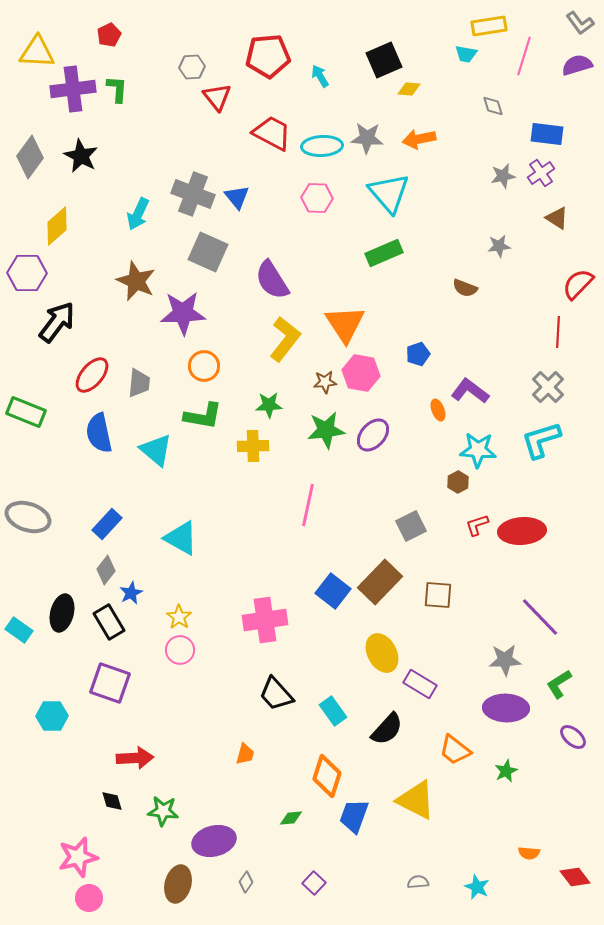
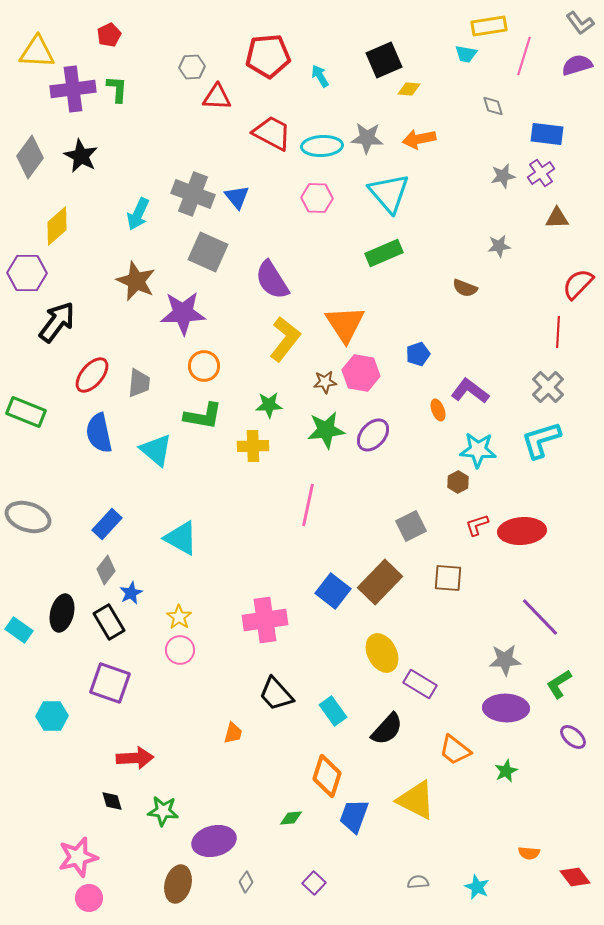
red triangle at (217, 97): rotated 48 degrees counterclockwise
brown triangle at (557, 218): rotated 35 degrees counterclockwise
brown square at (438, 595): moved 10 px right, 17 px up
orange trapezoid at (245, 754): moved 12 px left, 21 px up
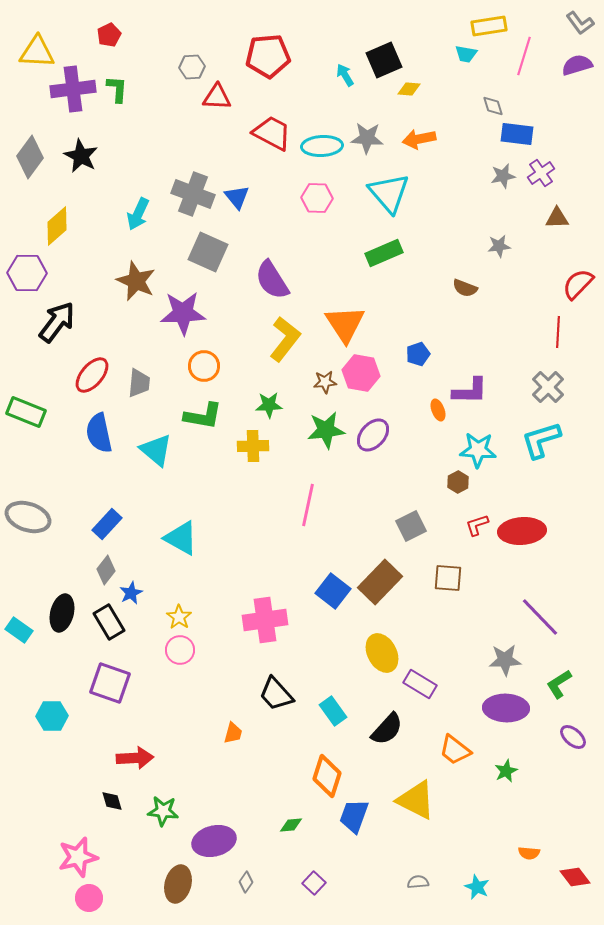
cyan arrow at (320, 76): moved 25 px right, 1 px up
blue rectangle at (547, 134): moved 30 px left
purple L-shape at (470, 391): rotated 144 degrees clockwise
green diamond at (291, 818): moved 7 px down
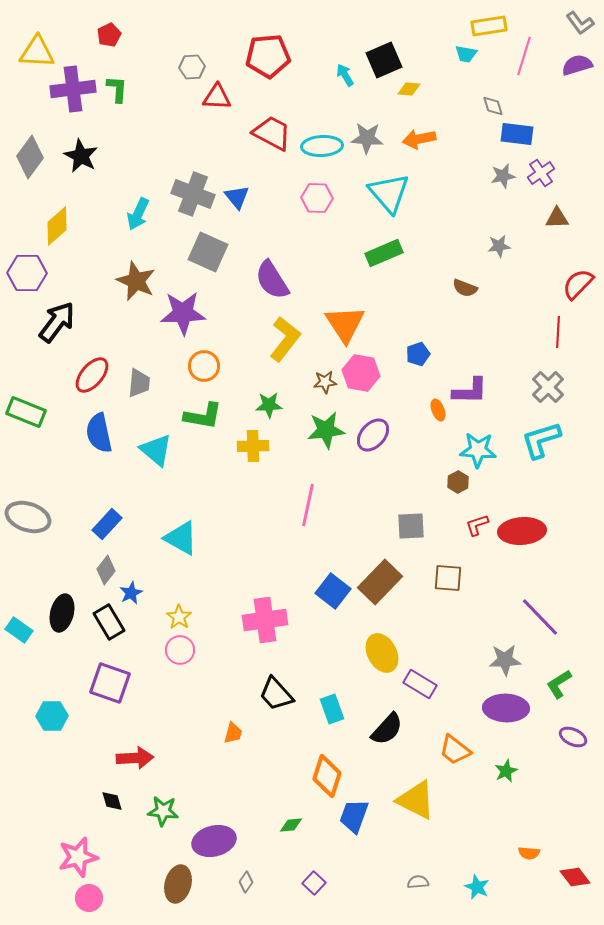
gray square at (411, 526): rotated 24 degrees clockwise
cyan rectangle at (333, 711): moved 1 px left, 2 px up; rotated 16 degrees clockwise
purple ellipse at (573, 737): rotated 16 degrees counterclockwise
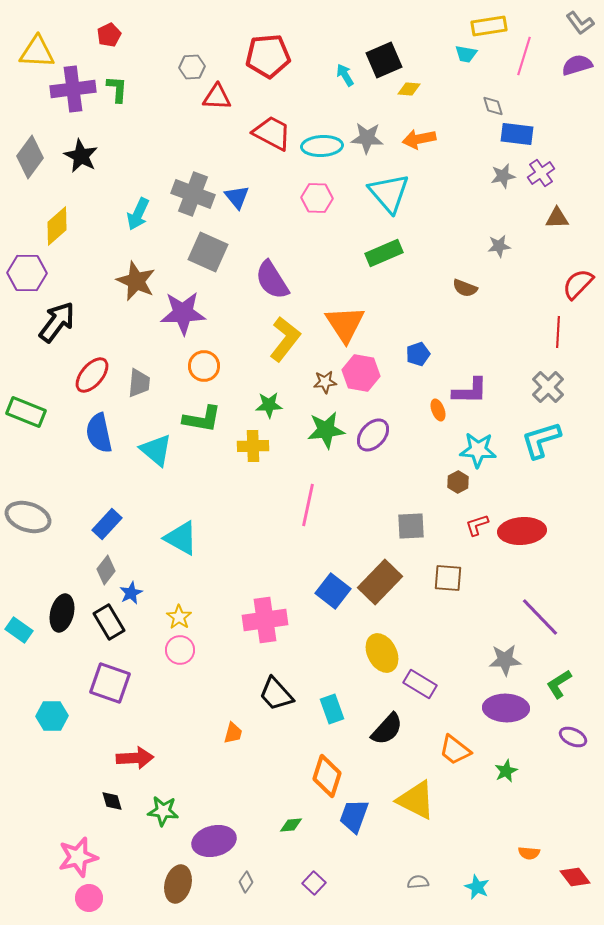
green L-shape at (203, 416): moved 1 px left, 3 px down
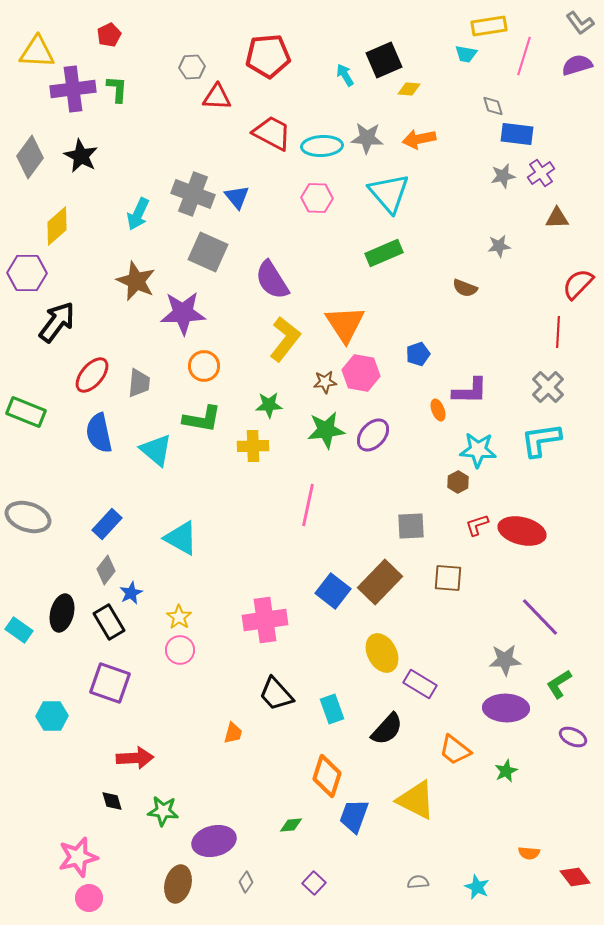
cyan L-shape at (541, 440): rotated 9 degrees clockwise
red ellipse at (522, 531): rotated 18 degrees clockwise
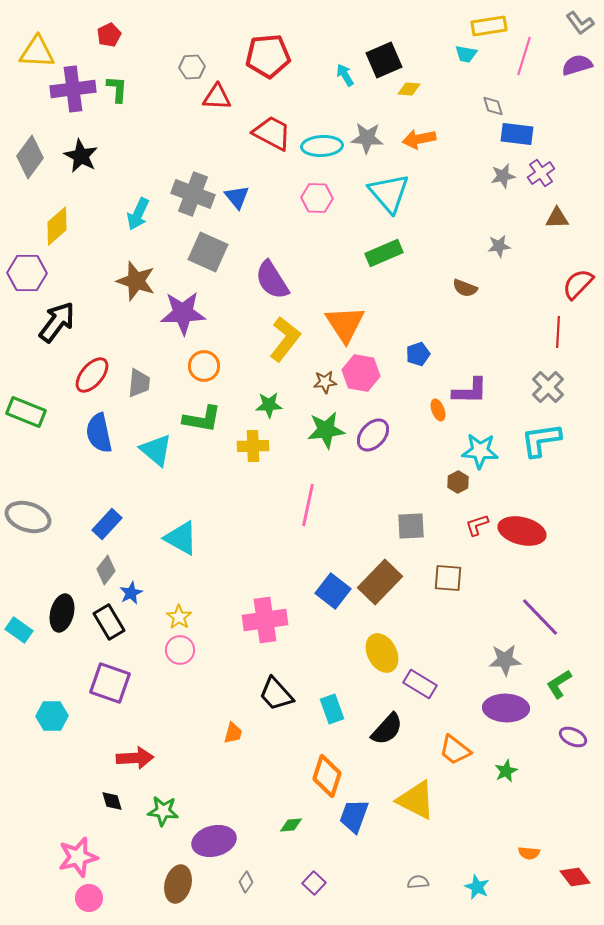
brown star at (136, 281): rotated 6 degrees counterclockwise
cyan star at (478, 450): moved 2 px right, 1 px down
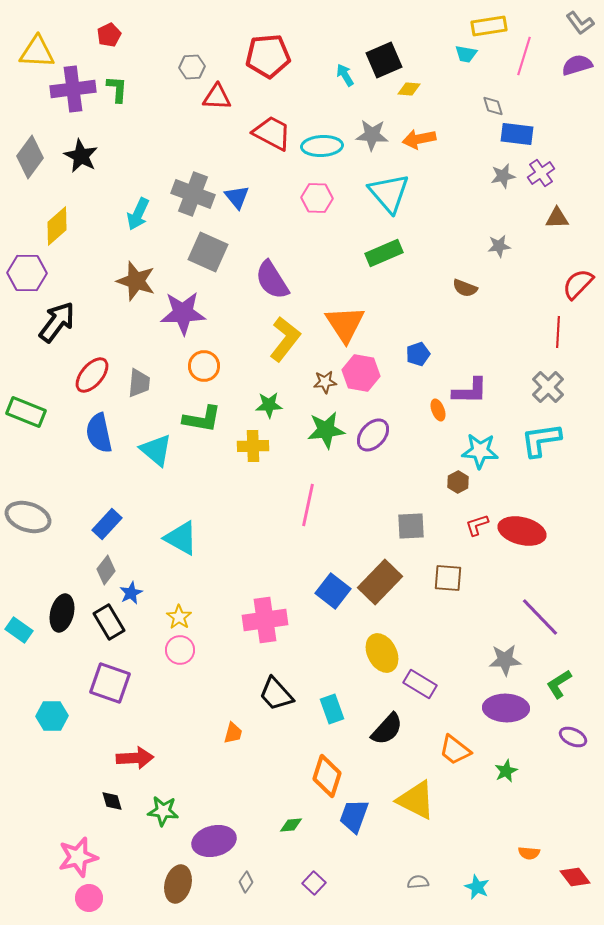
gray star at (367, 138): moved 5 px right, 3 px up
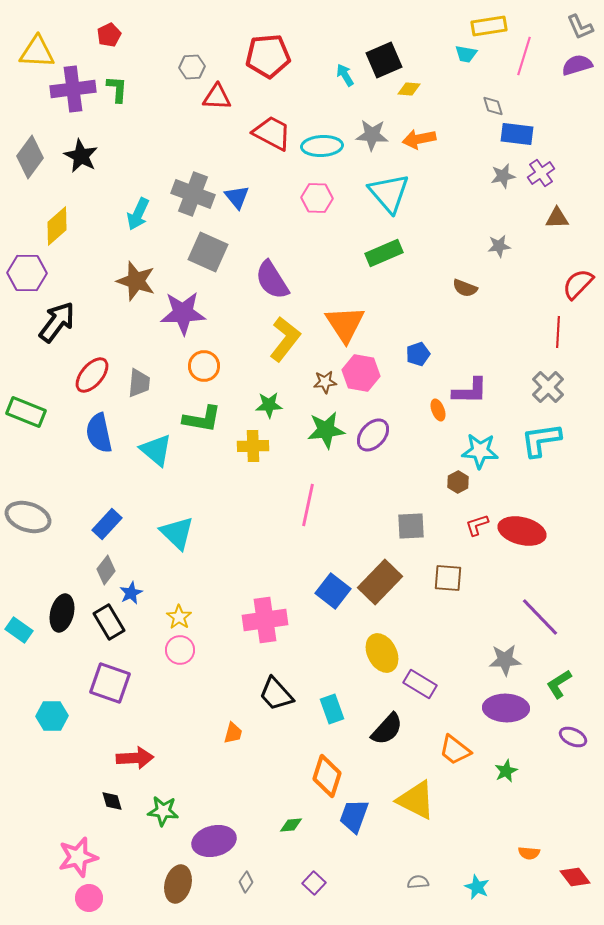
gray L-shape at (580, 23): moved 4 px down; rotated 12 degrees clockwise
cyan triangle at (181, 538): moved 4 px left, 5 px up; rotated 15 degrees clockwise
